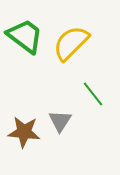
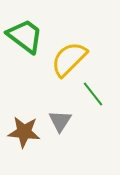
yellow semicircle: moved 2 px left, 16 px down
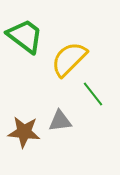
gray triangle: rotated 50 degrees clockwise
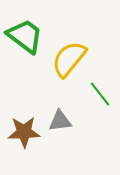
yellow semicircle: rotated 6 degrees counterclockwise
green line: moved 7 px right
brown star: rotated 8 degrees counterclockwise
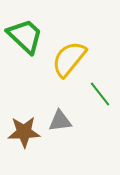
green trapezoid: rotated 6 degrees clockwise
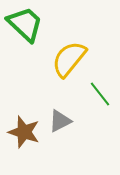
green trapezoid: moved 12 px up
gray triangle: rotated 20 degrees counterclockwise
brown star: rotated 20 degrees clockwise
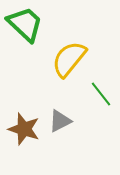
green line: moved 1 px right
brown star: moved 3 px up
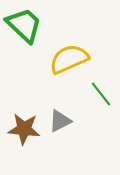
green trapezoid: moved 1 px left, 1 px down
yellow semicircle: rotated 27 degrees clockwise
brown star: rotated 12 degrees counterclockwise
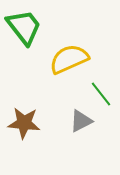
green trapezoid: moved 2 px down; rotated 9 degrees clockwise
gray triangle: moved 21 px right
brown star: moved 6 px up
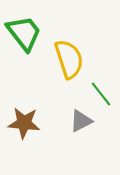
green trapezoid: moved 6 px down
yellow semicircle: rotated 96 degrees clockwise
